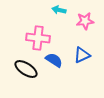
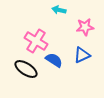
pink star: moved 6 px down
pink cross: moved 2 px left, 3 px down; rotated 25 degrees clockwise
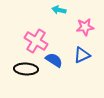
black ellipse: rotated 30 degrees counterclockwise
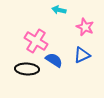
pink star: rotated 30 degrees clockwise
black ellipse: moved 1 px right
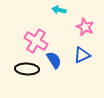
blue semicircle: rotated 24 degrees clockwise
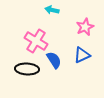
cyan arrow: moved 7 px left
pink star: rotated 24 degrees clockwise
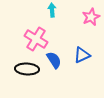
cyan arrow: rotated 72 degrees clockwise
pink star: moved 6 px right, 10 px up
pink cross: moved 2 px up
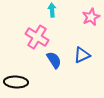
pink cross: moved 1 px right, 2 px up
black ellipse: moved 11 px left, 13 px down
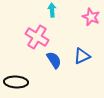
pink star: rotated 24 degrees counterclockwise
blue triangle: moved 1 px down
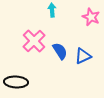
pink cross: moved 3 px left, 4 px down; rotated 15 degrees clockwise
blue triangle: moved 1 px right
blue semicircle: moved 6 px right, 9 px up
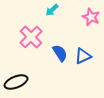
cyan arrow: rotated 128 degrees counterclockwise
pink cross: moved 3 px left, 4 px up
blue semicircle: moved 2 px down
black ellipse: rotated 25 degrees counterclockwise
